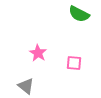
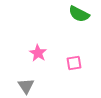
pink square: rotated 14 degrees counterclockwise
gray triangle: rotated 18 degrees clockwise
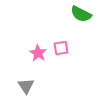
green semicircle: moved 2 px right
pink square: moved 13 px left, 15 px up
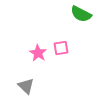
gray triangle: rotated 12 degrees counterclockwise
